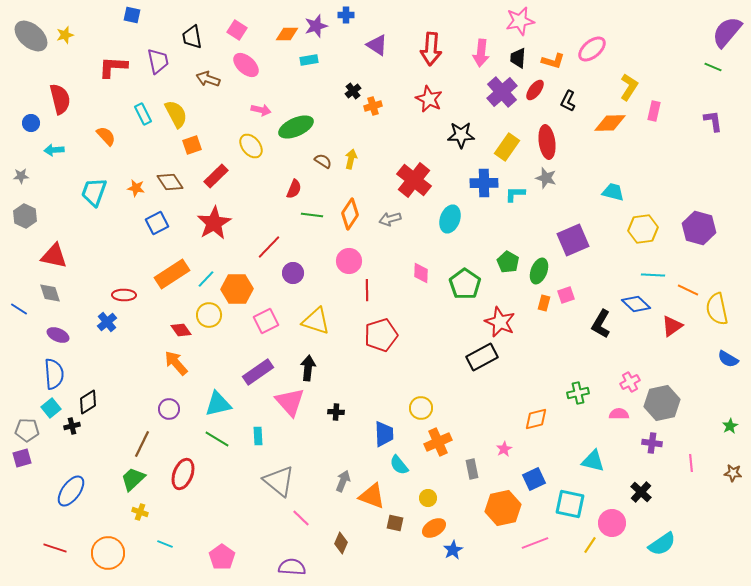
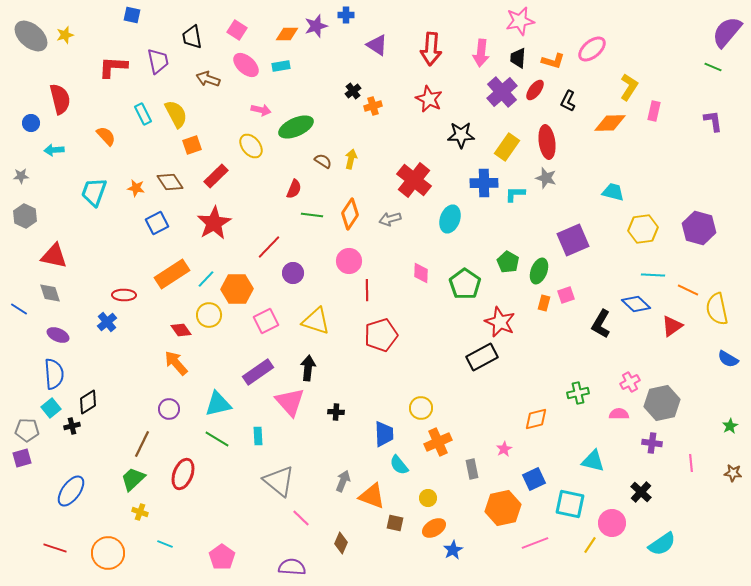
cyan rectangle at (309, 60): moved 28 px left, 6 px down
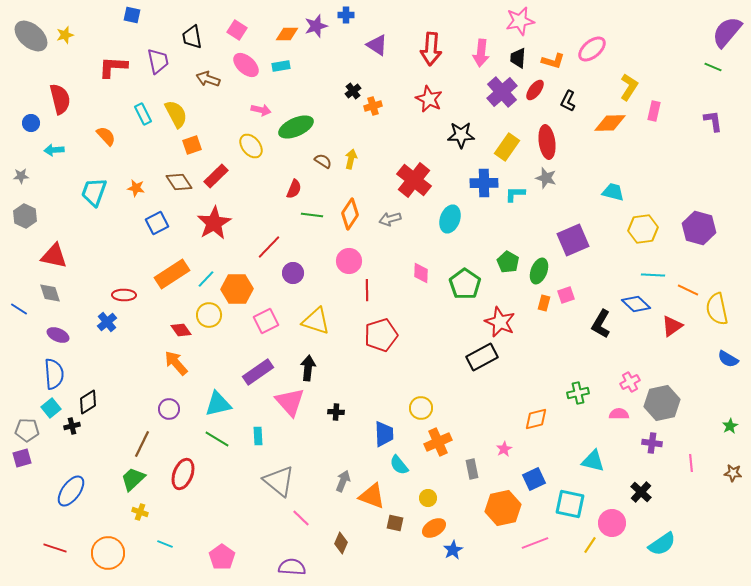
brown diamond at (170, 182): moved 9 px right
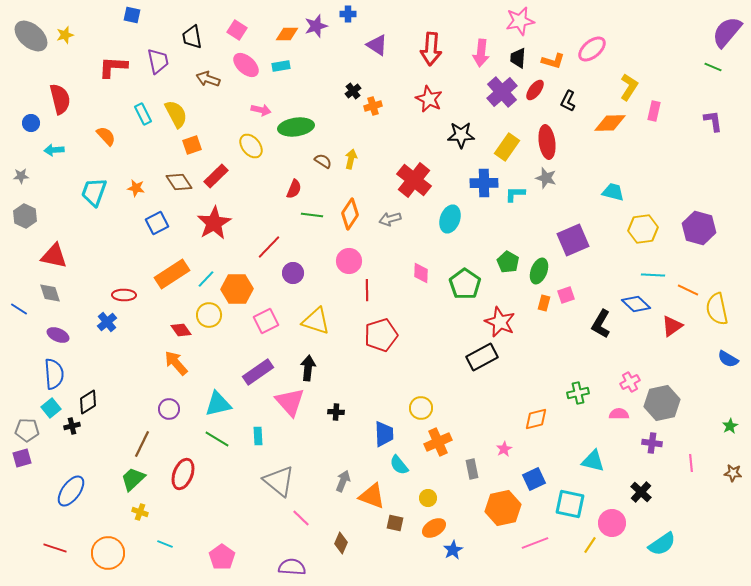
blue cross at (346, 15): moved 2 px right, 1 px up
green ellipse at (296, 127): rotated 16 degrees clockwise
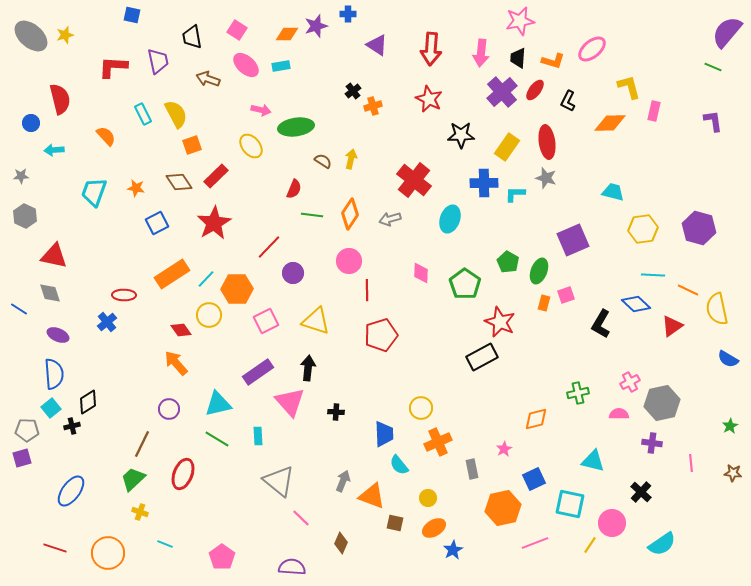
yellow L-shape at (629, 87): rotated 48 degrees counterclockwise
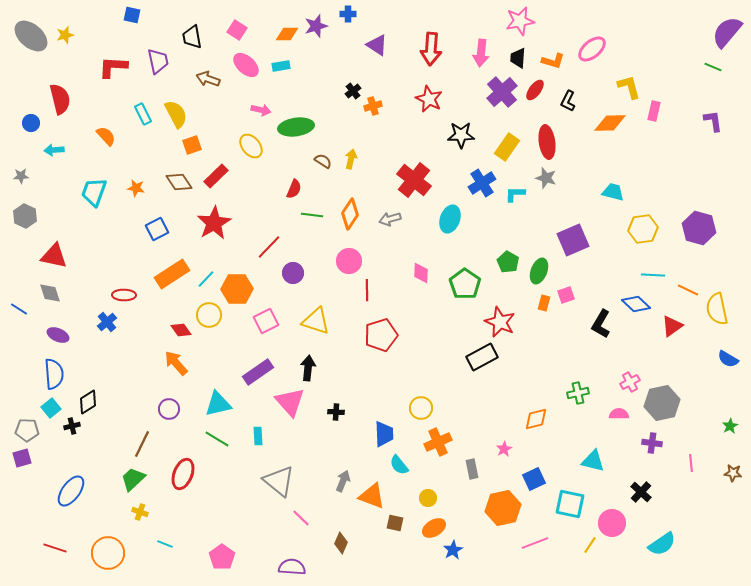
blue cross at (484, 183): moved 2 px left; rotated 32 degrees counterclockwise
blue square at (157, 223): moved 6 px down
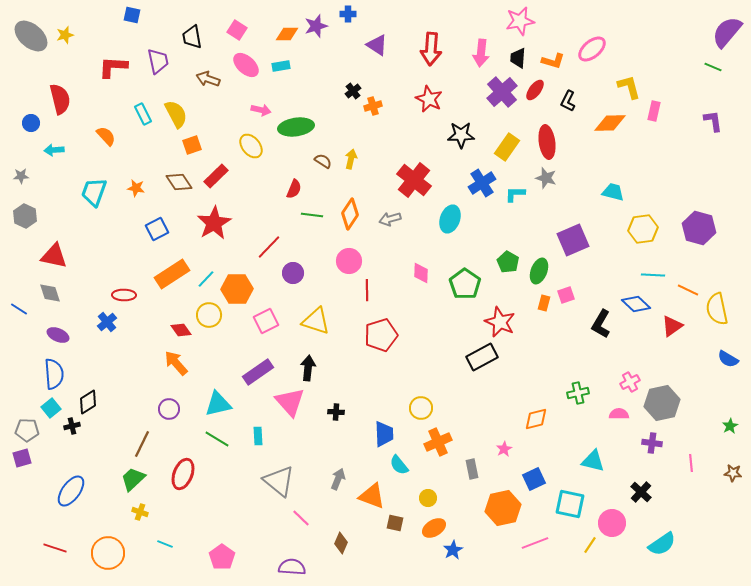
gray arrow at (343, 481): moved 5 px left, 2 px up
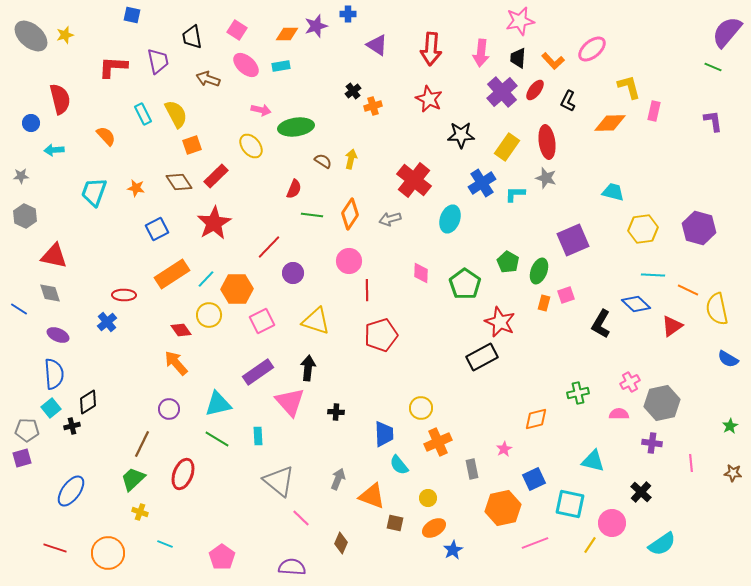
orange L-shape at (553, 61): rotated 30 degrees clockwise
pink square at (266, 321): moved 4 px left
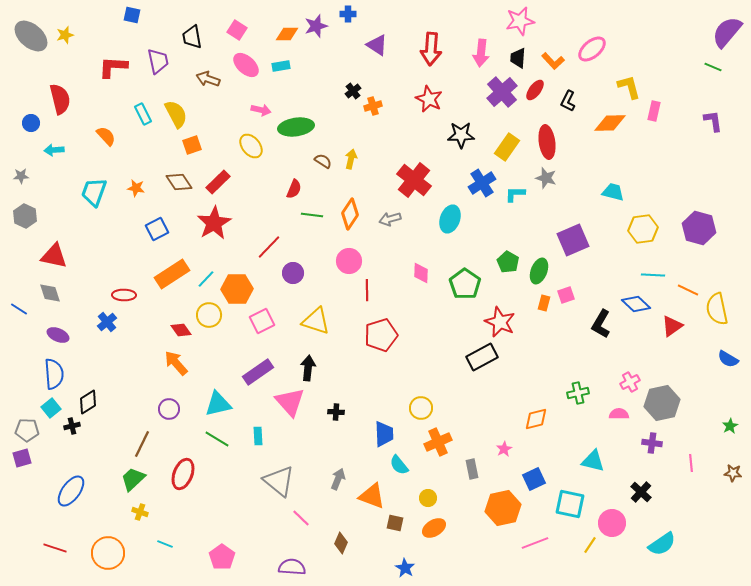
red rectangle at (216, 176): moved 2 px right, 6 px down
blue star at (453, 550): moved 48 px left, 18 px down; rotated 12 degrees counterclockwise
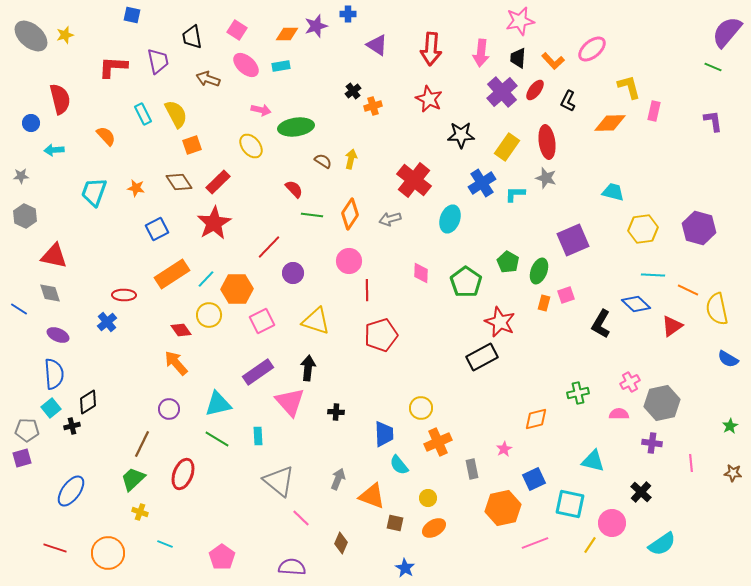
red semicircle at (294, 189): rotated 66 degrees counterclockwise
green pentagon at (465, 284): moved 1 px right, 2 px up
